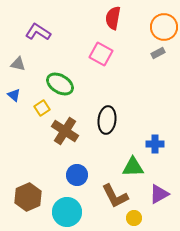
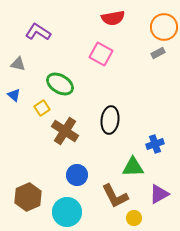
red semicircle: rotated 110 degrees counterclockwise
black ellipse: moved 3 px right
blue cross: rotated 18 degrees counterclockwise
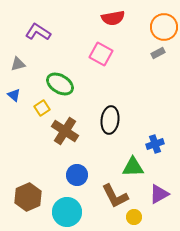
gray triangle: rotated 28 degrees counterclockwise
yellow circle: moved 1 px up
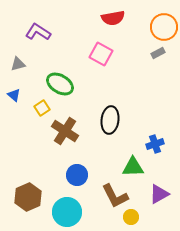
yellow circle: moved 3 px left
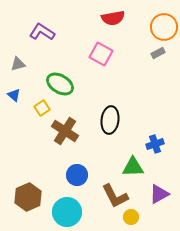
purple L-shape: moved 4 px right
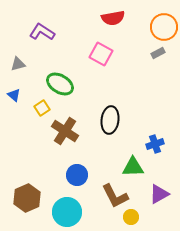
brown hexagon: moved 1 px left, 1 px down
